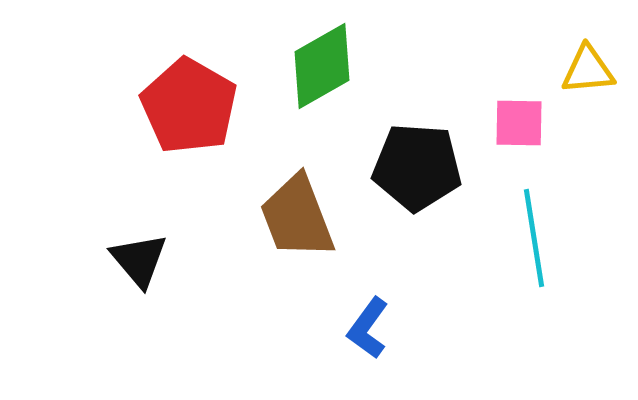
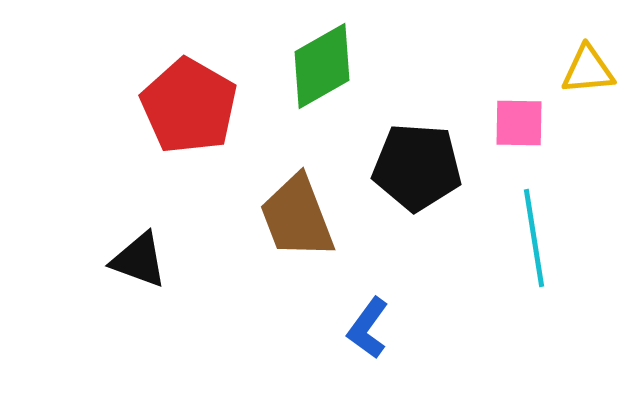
black triangle: rotated 30 degrees counterclockwise
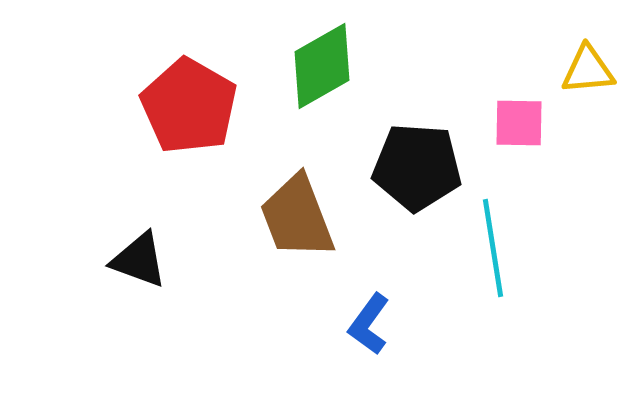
cyan line: moved 41 px left, 10 px down
blue L-shape: moved 1 px right, 4 px up
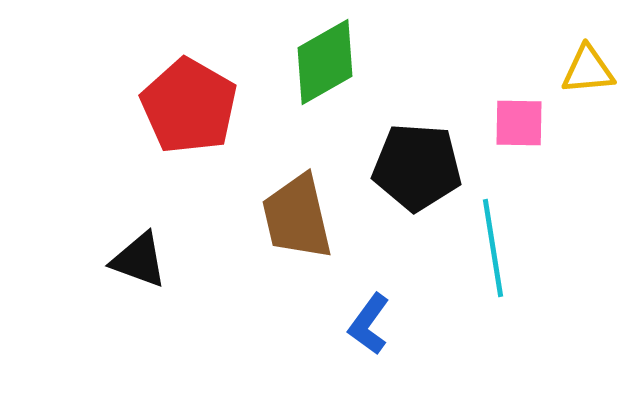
green diamond: moved 3 px right, 4 px up
brown trapezoid: rotated 8 degrees clockwise
